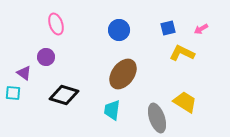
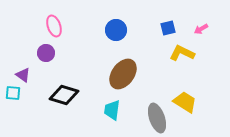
pink ellipse: moved 2 px left, 2 px down
blue circle: moved 3 px left
purple circle: moved 4 px up
purple triangle: moved 1 px left, 2 px down
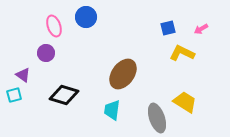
blue circle: moved 30 px left, 13 px up
cyan square: moved 1 px right, 2 px down; rotated 21 degrees counterclockwise
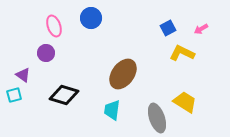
blue circle: moved 5 px right, 1 px down
blue square: rotated 14 degrees counterclockwise
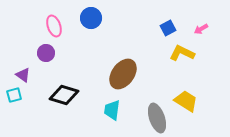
yellow trapezoid: moved 1 px right, 1 px up
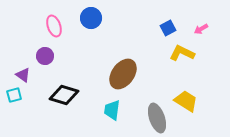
purple circle: moved 1 px left, 3 px down
